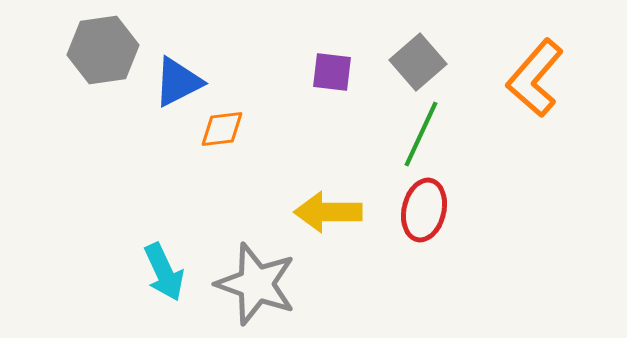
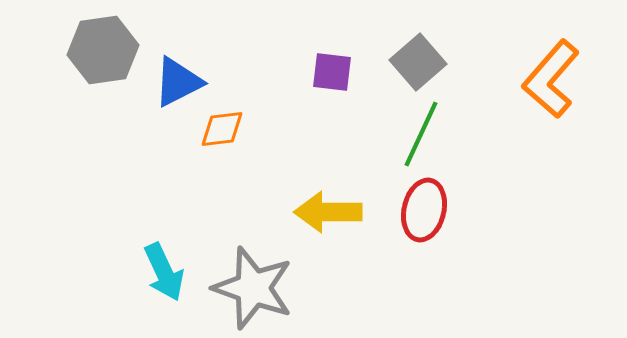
orange L-shape: moved 16 px right, 1 px down
gray star: moved 3 px left, 4 px down
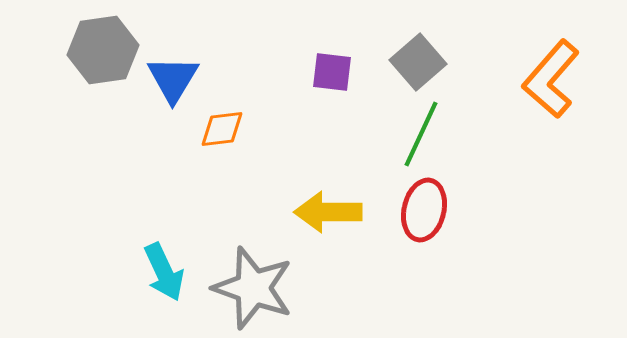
blue triangle: moved 5 px left, 3 px up; rotated 32 degrees counterclockwise
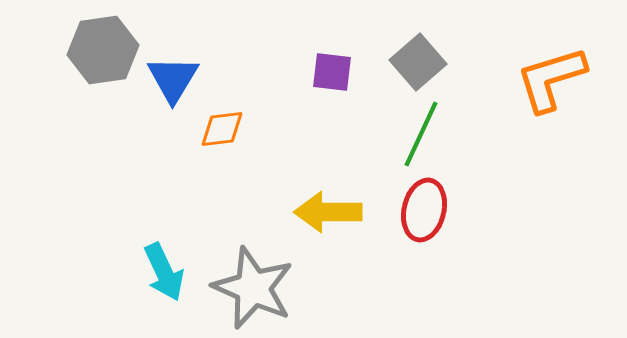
orange L-shape: rotated 32 degrees clockwise
gray star: rotated 4 degrees clockwise
